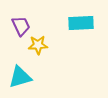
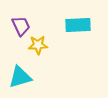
cyan rectangle: moved 3 px left, 2 px down
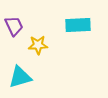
purple trapezoid: moved 7 px left
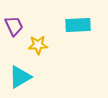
cyan triangle: rotated 15 degrees counterclockwise
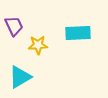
cyan rectangle: moved 8 px down
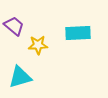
purple trapezoid: rotated 25 degrees counterclockwise
cyan triangle: rotated 15 degrees clockwise
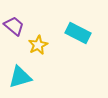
cyan rectangle: rotated 30 degrees clockwise
yellow star: rotated 24 degrees counterclockwise
